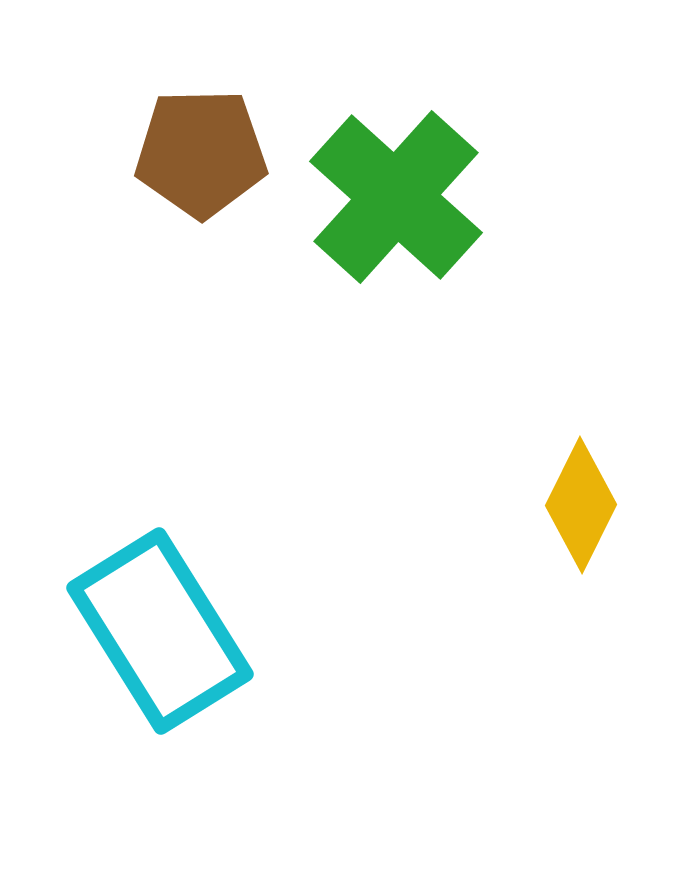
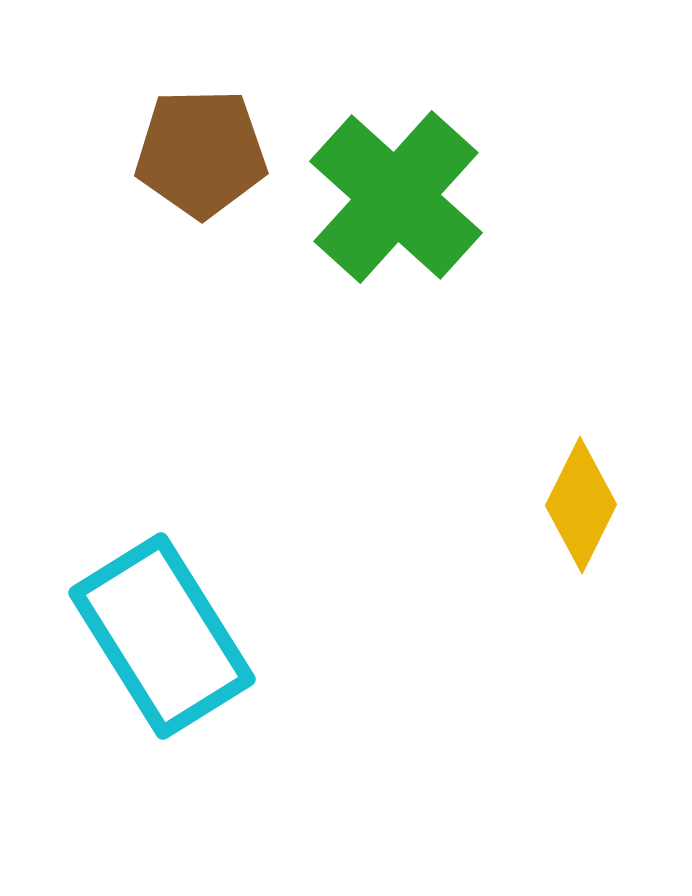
cyan rectangle: moved 2 px right, 5 px down
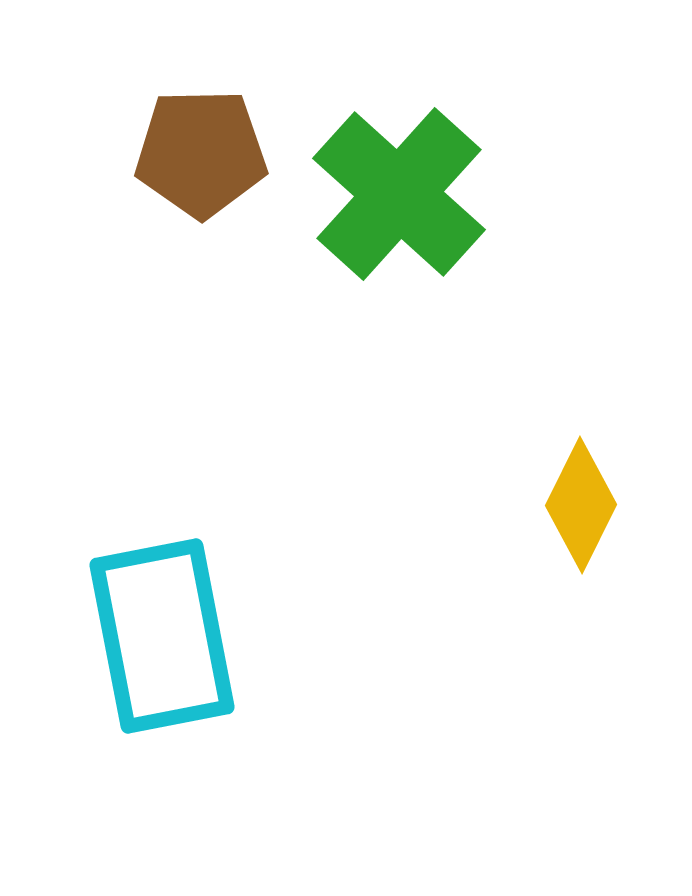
green cross: moved 3 px right, 3 px up
cyan rectangle: rotated 21 degrees clockwise
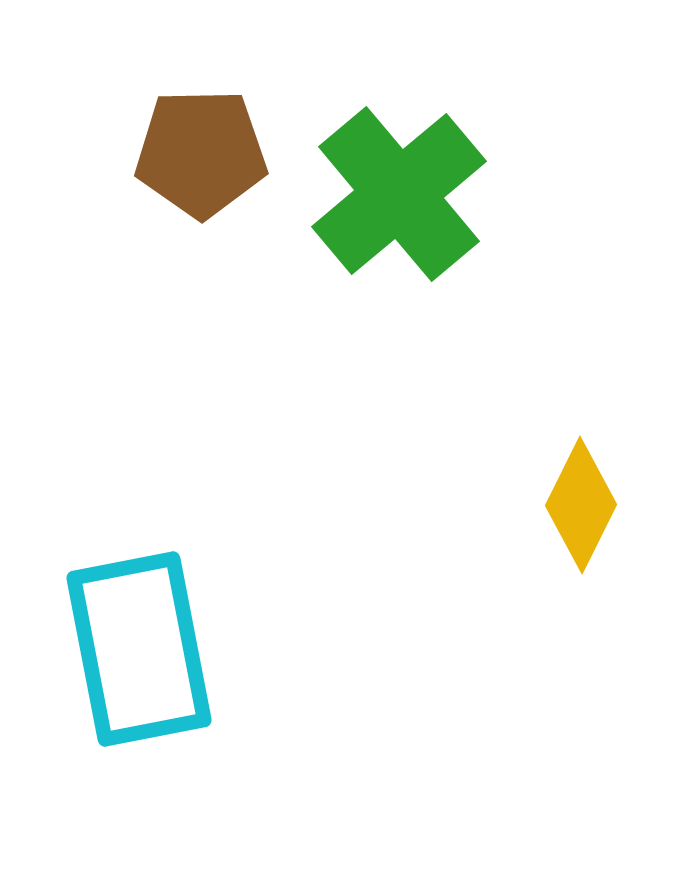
green cross: rotated 8 degrees clockwise
cyan rectangle: moved 23 px left, 13 px down
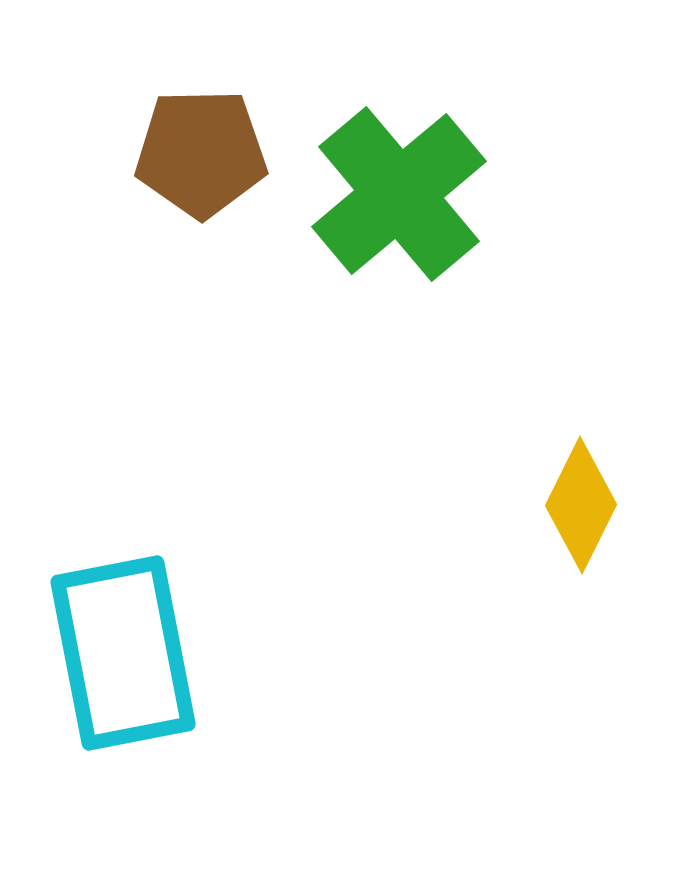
cyan rectangle: moved 16 px left, 4 px down
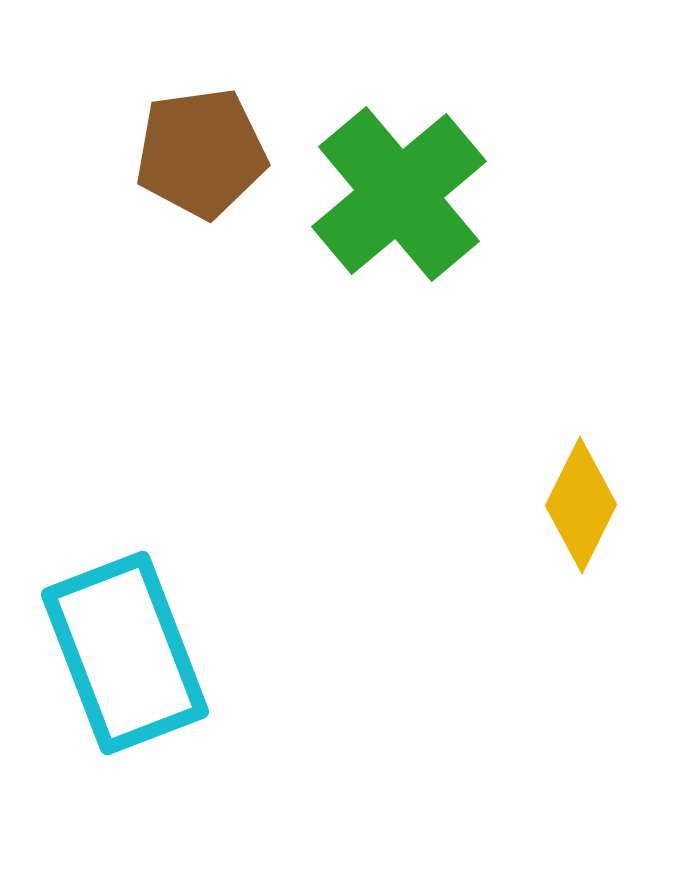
brown pentagon: rotated 7 degrees counterclockwise
cyan rectangle: moved 2 px right; rotated 10 degrees counterclockwise
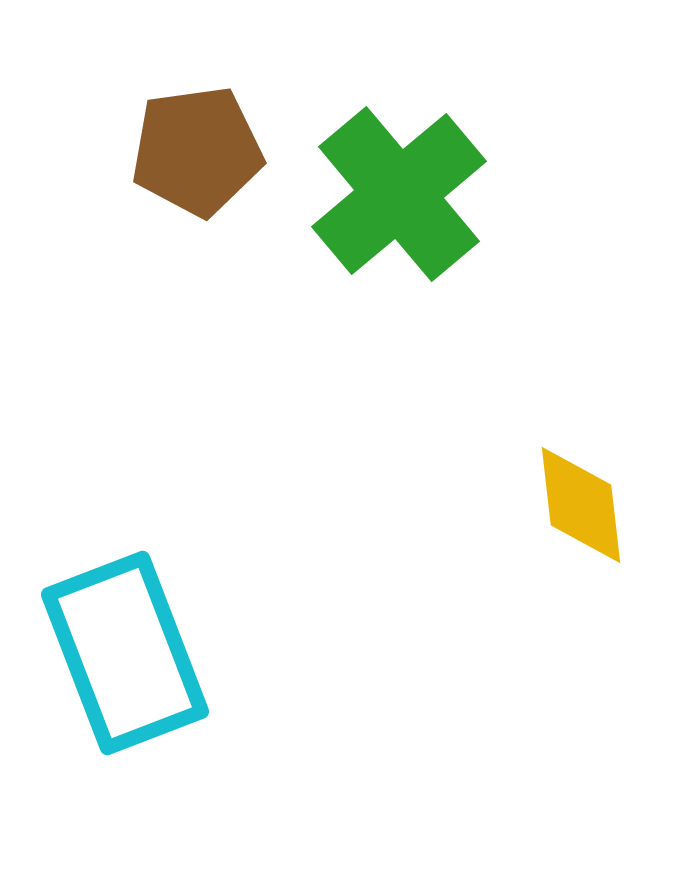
brown pentagon: moved 4 px left, 2 px up
yellow diamond: rotated 33 degrees counterclockwise
